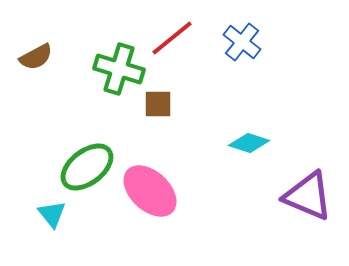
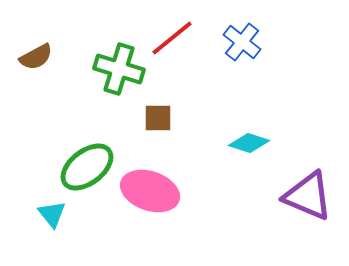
brown square: moved 14 px down
pink ellipse: rotated 24 degrees counterclockwise
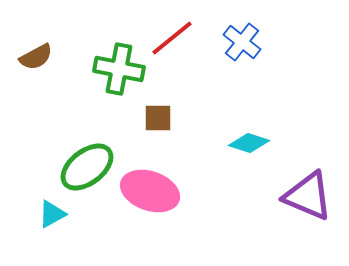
green cross: rotated 6 degrees counterclockwise
cyan triangle: rotated 40 degrees clockwise
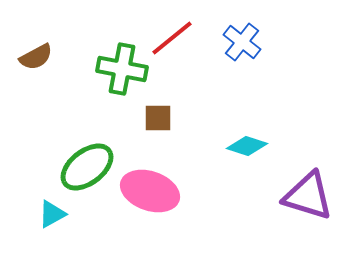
green cross: moved 3 px right
cyan diamond: moved 2 px left, 3 px down
purple triangle: rotated 6 degrees counterclockwise
